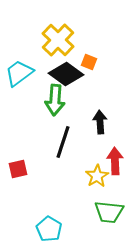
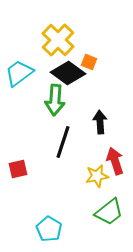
black diamond: moved 2 px right, 1 px up
red arrow: rotated 16 degrees counterclockwise
yellow star: rotated 20 degrees clockwise
green trapezoid: rotated 44 degrees counterclockwise
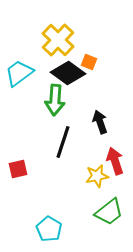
black arrow: rotated 15 degrees counterclockwise
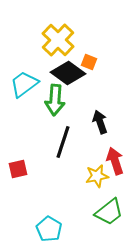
cyan trapezoid: moved 5 px right, 11 px down
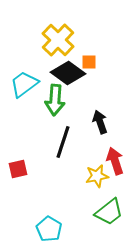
orange square: rotated 21 degrees counterclockwise
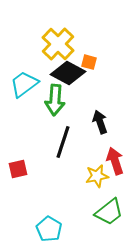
yellow cross: moved 4 px down
orange square: rotated 14 degrees clockwise
black diamond: rotated 8 degrees counterclockwise
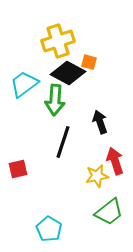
yellow cross: moved 3 px up; rotated 28 degrees clockwise
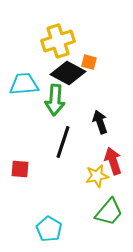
cyan trapezoid: rotated 32 degrees clockwise
red arrow: moved 2 px left
red square: moved 2 px right; rotated 18 degrees clockwise
green trapezoid: rotated 12 degrees counterclockwise
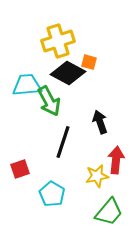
cyan trapezoid: moved 3 px right, 1 px down
green arrow: moved 6 px left, 1 px down; rotated 32 degrees counterclockwise
red arrow: moved 3 px right, 1 px up; rotated 24 degrees clockwise
red square: rotated 24 degrees counterclockwise
cyan pentagon: moved 3 px right, 35 px up
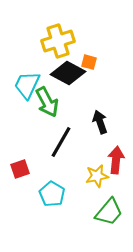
cyan trapezoid: rotated 60 degrees counterclockwise
green arrow: moved 2 px left, 1 px down
black line: moved 2 px left; rotated 12 degrees clockwise
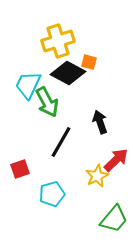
cyan trapezoid: moved 1 px right
red arrow: rotated 40 degrees clockwise
yellow star: rotated 15 degrees counterclockwise
cyan pentagon: rotated 25 degrees clockwise
green trapezoid: moved 5 px right, 7 px down
